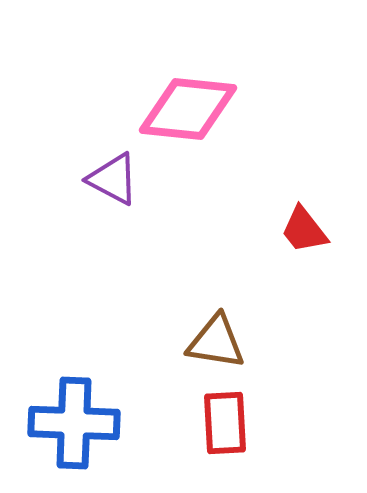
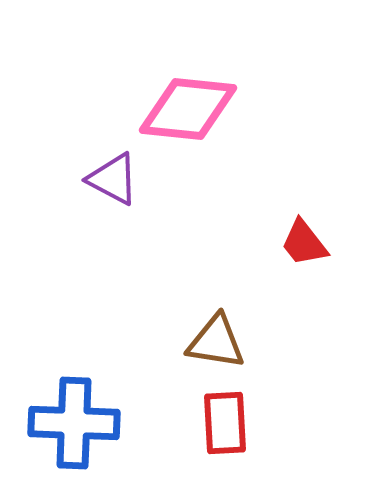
red trapezoid: moved 13 px down
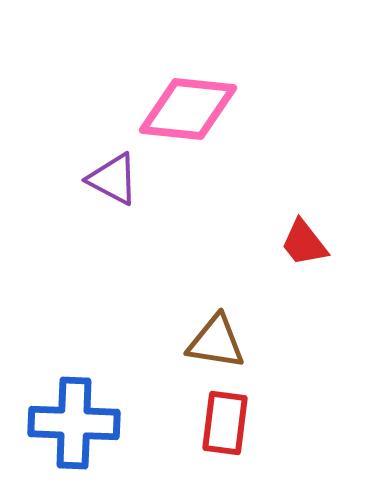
red rectangle: rotated 10 degrees clockwise
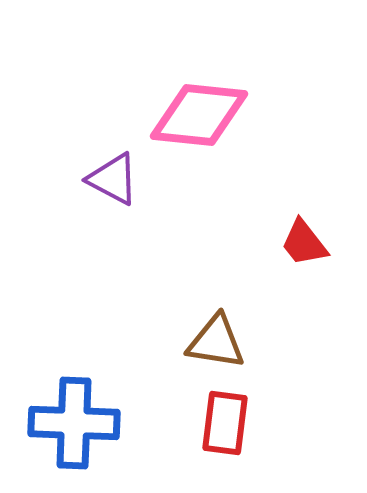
pink diamond: moved 11 px right, 6 px down
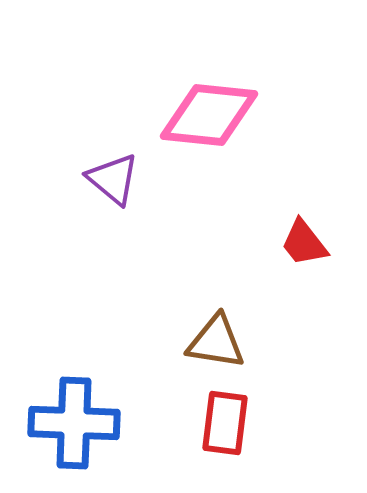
pink diamond: moved 10 px right
purple triangle: rotated 12 degrees clockwise
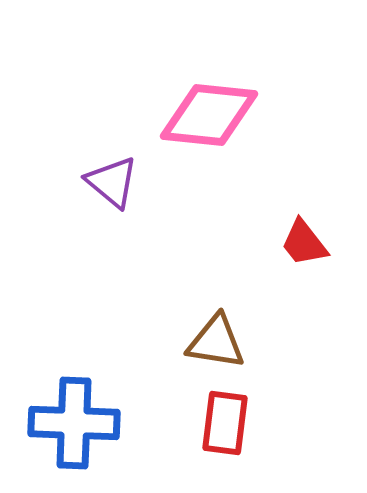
purple triangle: moved 1 px left, 3 px down
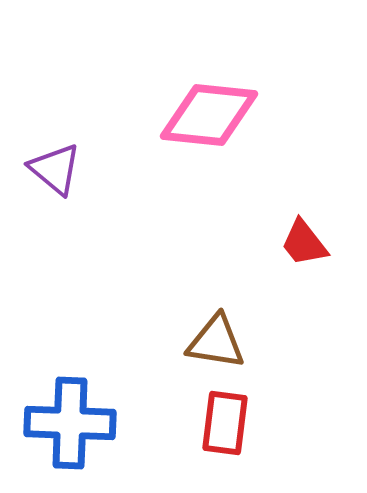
purple triangle: moved 57 px left, 13 px up
blue cross: moved 4 px left
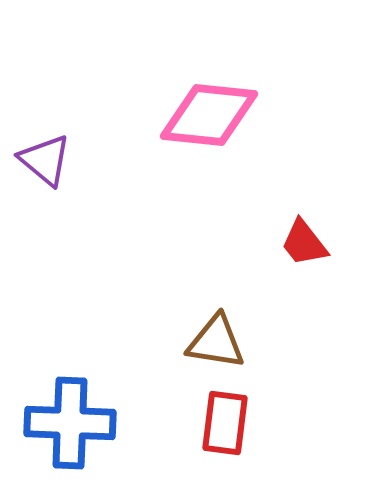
purple triangle: moved 10 px left, 9 px up
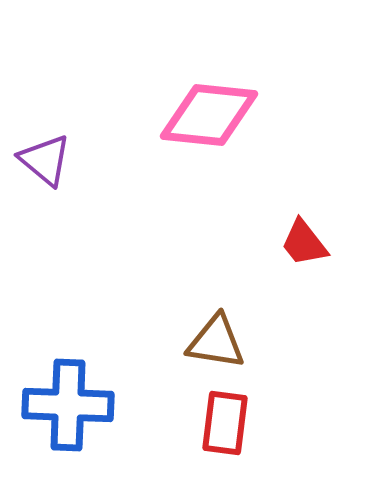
blue cross: moved 2 px left, 18 px up
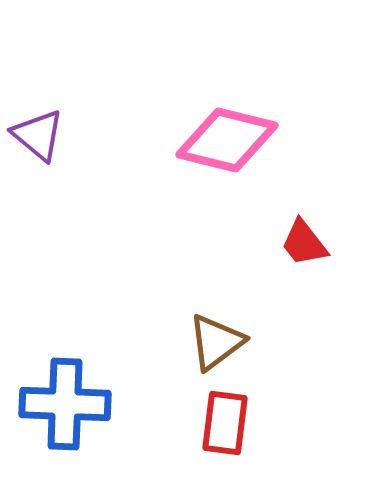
pink diamond: moved 18 px right, 25 px down; rotated 8 degrees clockwise
purple triangle: moved 7 px left, 25 px up
brown triangle: rotated 46 degrees counterclockwise
blue cross: moved 3 px left, 1 px up
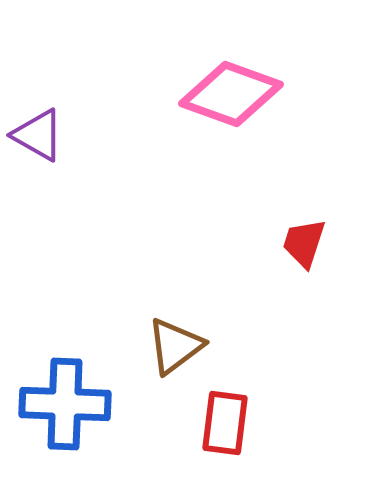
purple triangle: rotated 10 degrees counterclockwise
pink diamond: moved 4 px right, 46 px up; rotated 6 degrees clockwise
red trapezoid: rotated 56 degrees clockwise
brown triangle: moved 41 px left, 4 px down
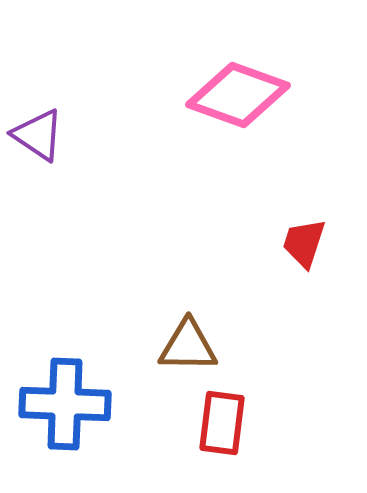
pink diamond: moved 7 px right, 1 px down
purple triangle: rotated 4 degrees clockwise
brown triangle: moved 13 px right; rotated 38 degrees clockwise
red rectangle: moved 3 px left
